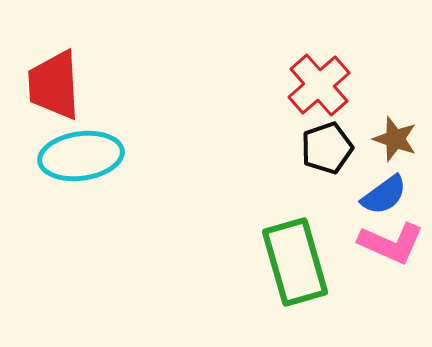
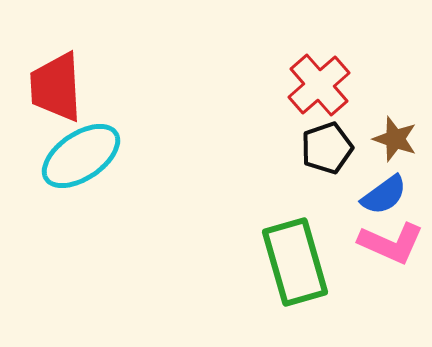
red trapezoid: moved 2 px right, 2 px down
cyan ellipse: rotated 26 degrees counterclockwise
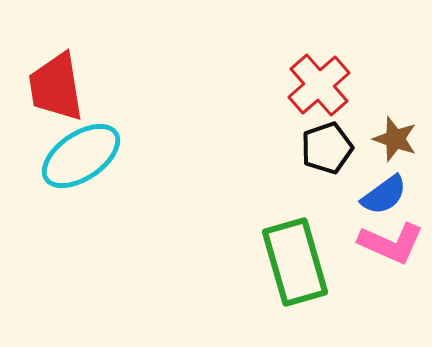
red trapezoid: rotated 6 degrees counterclockwise
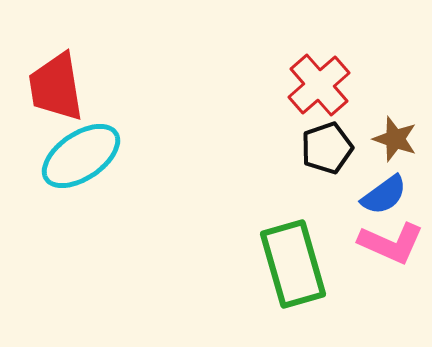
green rectangle: moved 2 px left, 2 px down
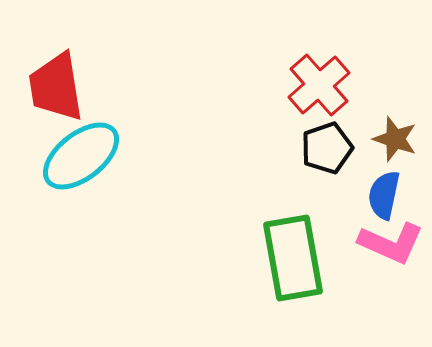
cyan ellipse: rotated 4 degrees counterclockwise
blue semicircle: rotated 138 degrees clockwise
green rectangle: moved 6 px up; rotated 6 degrees clockwise
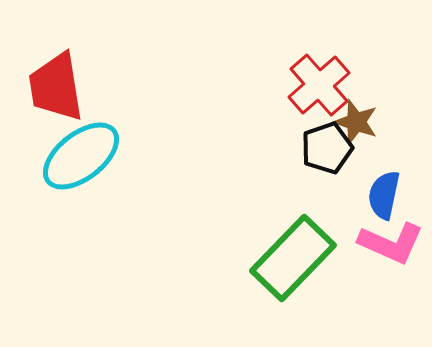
brown star: moved 39 px left, 17 px up
green rectangle: rotated 54 degrees clockwise
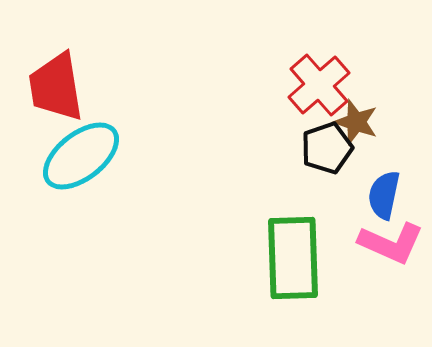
green rectangle: rotated 46 degrees counterclockwise
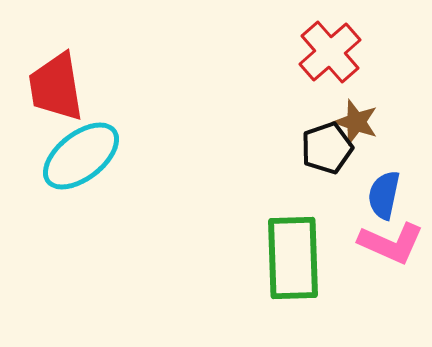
red cross: moved 11 px right, 33 px up
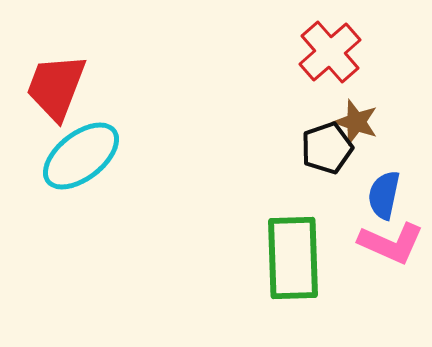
red trapezoid: rotated 30 degrees clockwise
